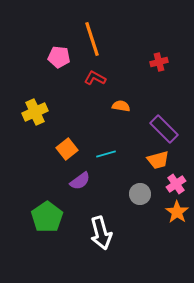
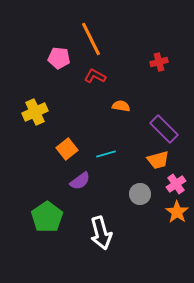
orange line: moved 1 px left; rotated 8 degrees counterclockwise
pink pentagon: moved 1 px down
red L-shape: moved 2 px up
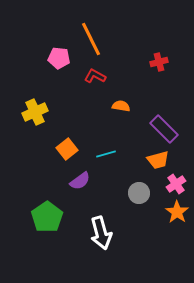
gray circle: moved 1 px left, 1 px up
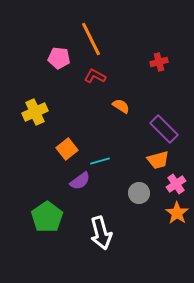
orange semicircle: rotated 24 degrees clockwise
cyan line: moved 6 px left, 7 px down
orange star: moved 1 px down
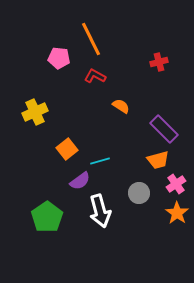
white arrow: moved 1 px left, 22 px up
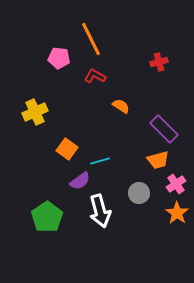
orange square: rotated 15 degrees counterclockwise
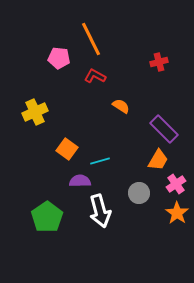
orange trapezoid: rotated 45 degrees counterclockwise
purple semicircle: rotated 145 degrees counterclockwise
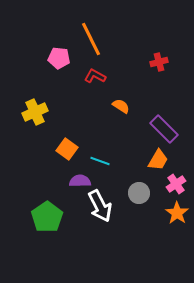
cyan line: rotated 36 degrees clockwise
white arrow: moved 5 px up; rotated 12 degrees counterclockwise
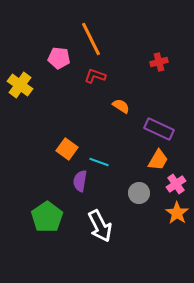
red L-shape: rotated 10 degrees counterclockwise
yellow cross: moved 15 px left, 27 px up; rotated 30 degrees counterclockwise
purple rectangle: moved 5 px left; rotated 20 degrees counterclockwise
cyan line: moved 1 px left, 1 px down
purple semicircle: rotated 80 degrees counterclockwise
white arrow: moved 20 px down
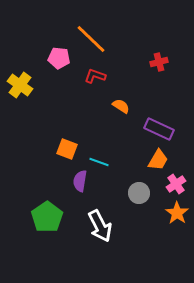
orange line: rotated 20 degrees counterclockwise
orange square: rotated 15 degrees counterclockwise
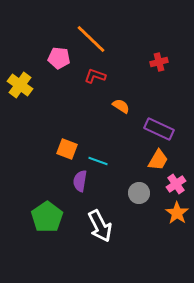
cyan line: moved 1 px left, 1 px up
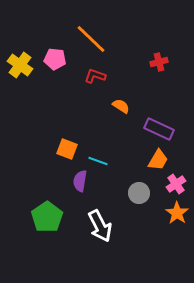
pink pentagon: moved 4 px left, 1 px down
yellow cross: moved 20 px up
